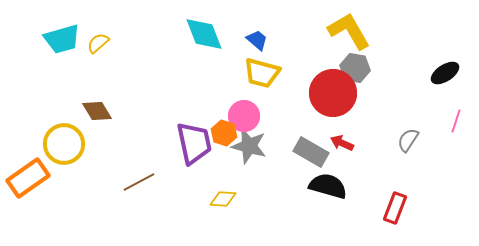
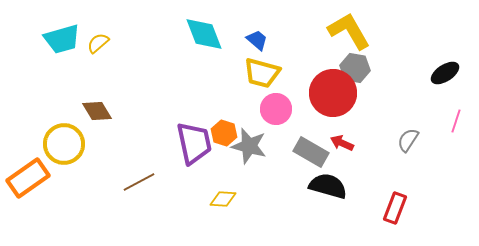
pink circle: moved 32 px right, 7 px up
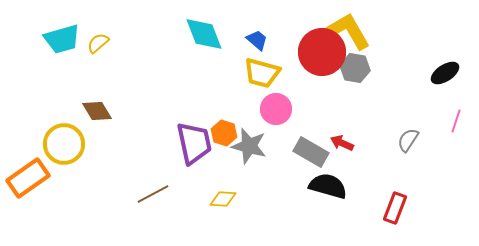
red circle: moved 11 px left, 41 px up
brown line: moved 14 px right, 12 px down
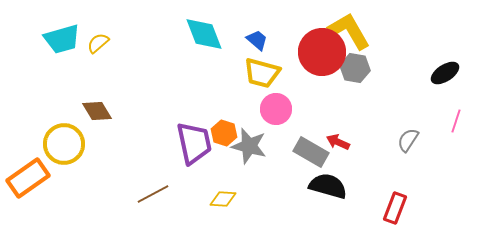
red arrow: moved 4 px left, 1 px up
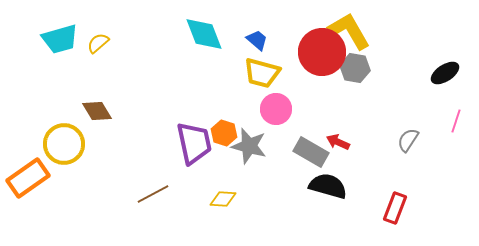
cyan trapezoid: moved 2 px left
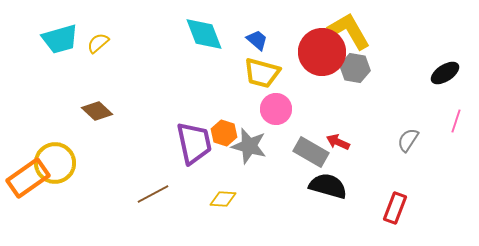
brown diamond: rotated 16 degrees counterclockwise
yellow circle: moved 9 px left, 19 px down
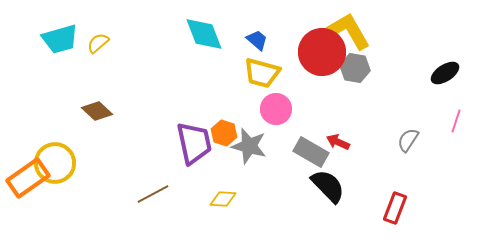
black semicircle: rotated 30 degrees clockwise
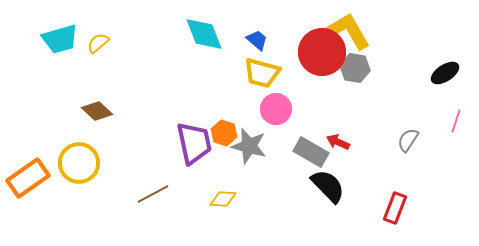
yellow circle: moved 24 px right
